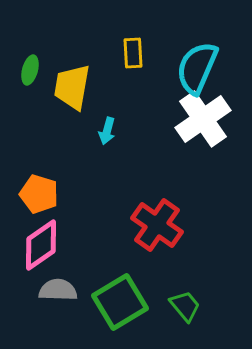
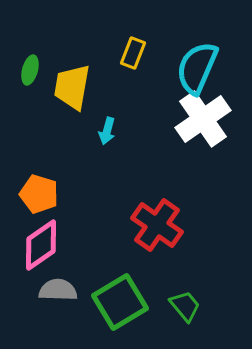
yellow rectangle: rotated 24 degrees clockwise
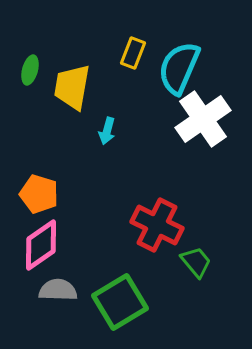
cyan semicircle: moved 18 px left
red cross: rotated 9 degrees counterclockwise
green trapezoid: moved 11 px right, 44 px up
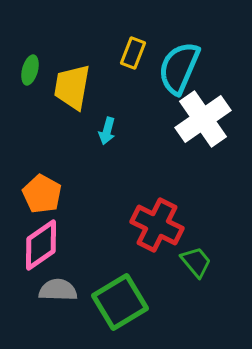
orange pentagon: moved 3 px right; rotated 12 degrees clockwise
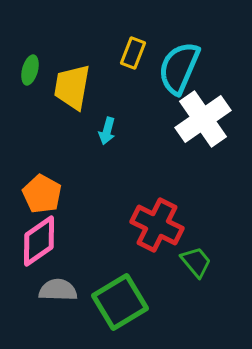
pink diamond: moved 2 px left, 4 px up
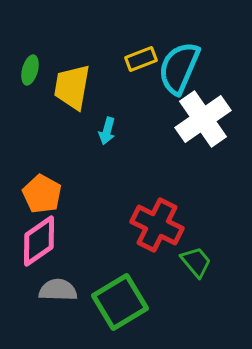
yellow rectangle: moved 8 px right, 6 px down; rotated 48 degrees clockwise
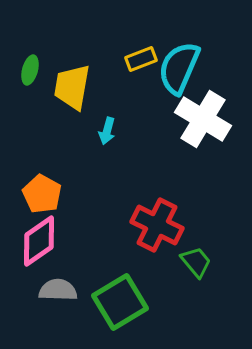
white cross: rotated 24 degrees counterclockwise
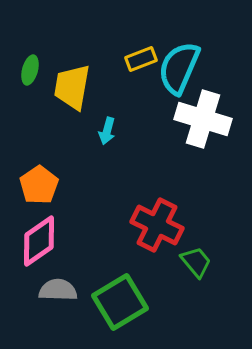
white cross: rotated 14 degrees counterclockwise
orange pentagon: moved 3 px left, 9 px up; rotated 9 degrees clockwise
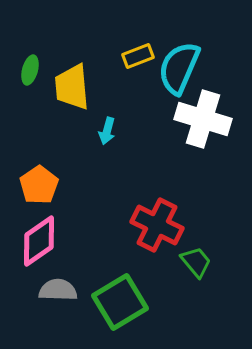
yellow rectangle: moved 3 px left, 3 px up
yellow trapezoid: rotated 15 degrees counterclockwise
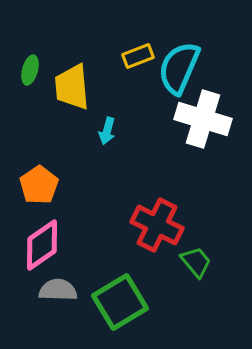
pink diamond: moved 3 px right, 4 px down
